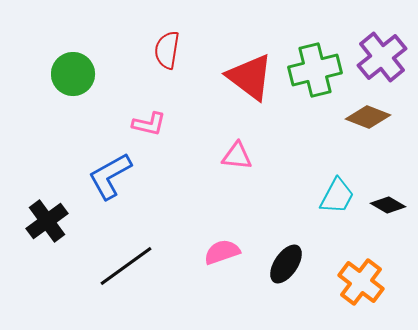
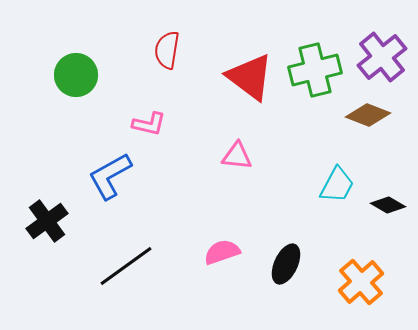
green circle: moved 3 px right, 1 px down
brown diamond: moved 2 px up
cyan trapezoid: moved 11 px up
black ellipse: rotated 9 degrees counterclockwise
orange cross: rotated 12 degrees clockwise
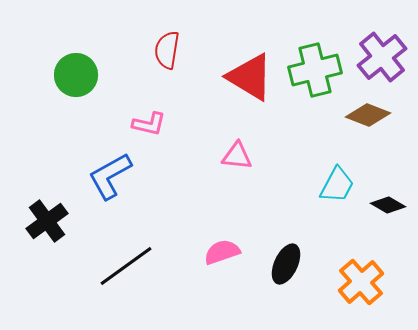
red triangle: rotated 6 degrees counterclockwise
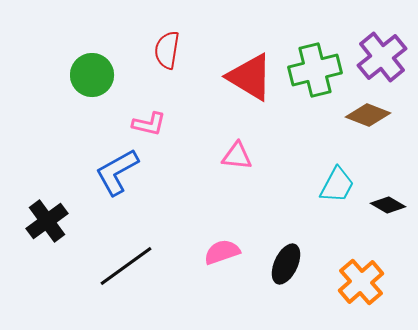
green circle: moved 16 px right
blue L-shape: moved 7 px right, 4 px up
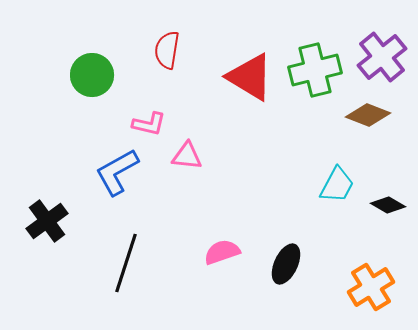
pink triangle: moved 50 px left
black line: moved 3 px up; rotated 36 degrees counterclockwise
orange cross: moved 10 px right, 5 px down; rotated 9 degrees clockwise
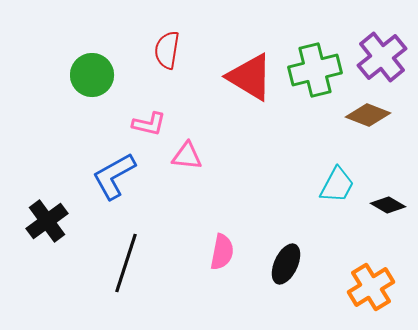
blue L-shape: moved 3 px left, 4 px down
pink semicircle: rotated 120 degrees clockwise
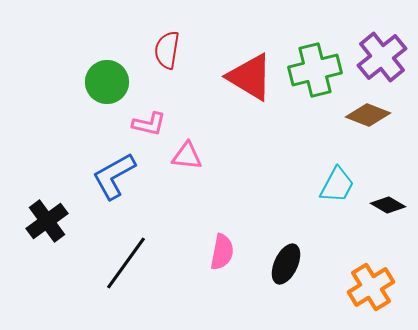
green circle: moved 15 px right, 7 px down
black line: rotated 18 degrees clockwise
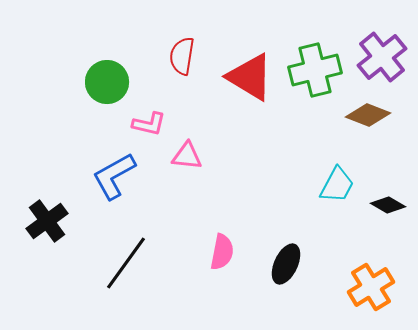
red semicircle: moved 15 px right, 6 px down
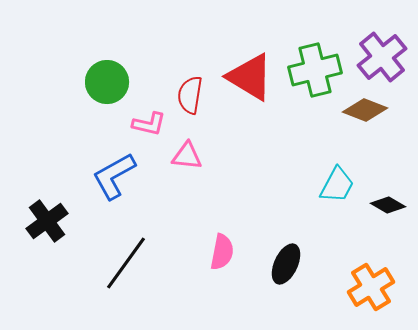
red semicircle: moved 8 px right, 39 px down
brown diamond: moved 3 px left, 5 px up
